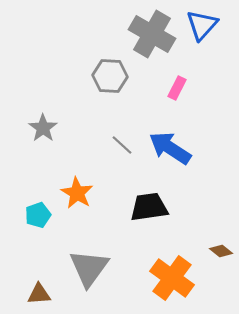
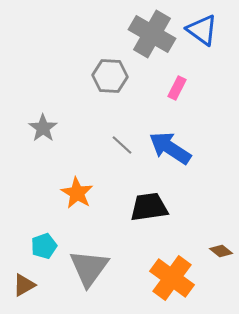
blue triangle: moved 5 px down; rotated 36 degrees counterclockwise
cyan pentagon: moved 6 px right, 31 px down
brown triangle: moved 15 px left, 9 px up; rotated 25 degrees counterclockwise
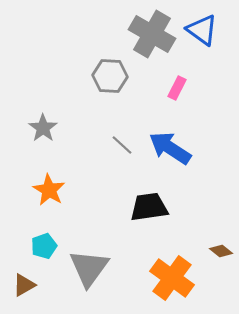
orange star: moved 28 px left, 3 px up
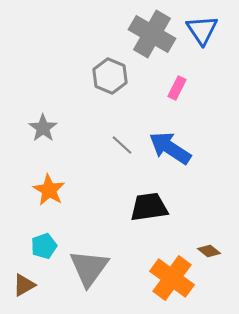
blue triangle: rotated 20 degrees clockwise
gray hexagon: rotated 20 degrees clockwise
brown diamond: moved 12 px left
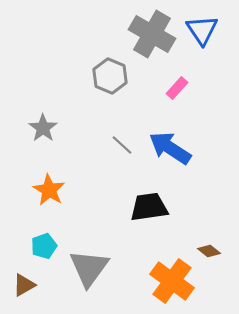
pink rectangle: rotated 15 degrees clockwise
orange cross: moved 3 px down
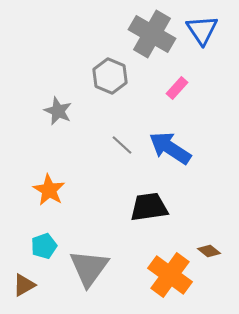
gray star: moved 15 px right, 17 px up; rotated 12 degrees counterclockwise
orange cross: moved 2 px left, 6 px up
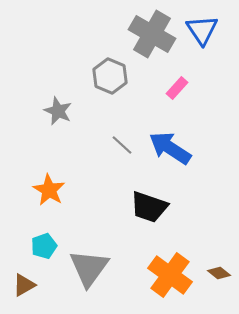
black trapezoid: rotated 153 degrees counterclockwise
brown diamond: moved 10 px right, 22 px down
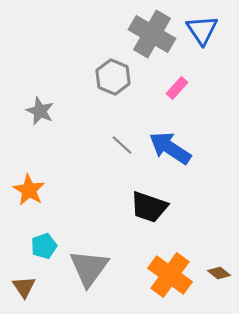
gray hexagon: moved 3 px right, 1 px down
gray star: moved 18 px left
orange star: moved 20 px left
brown triangle: moved 2 px down; rotated 35 degrees counterclockwise
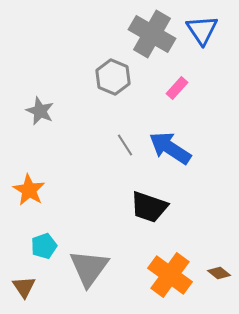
gray line: moved 3 px right; rotated 15 degrees clockwise
